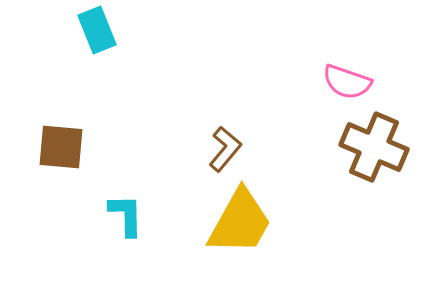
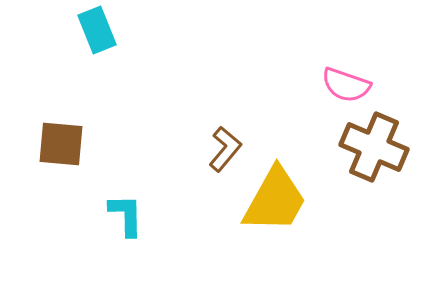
pink semicircle: moved 1 px left, 3 px down
brown square: moved 3 px up
yellow trapezoid: moved 35 px right, 22 px up
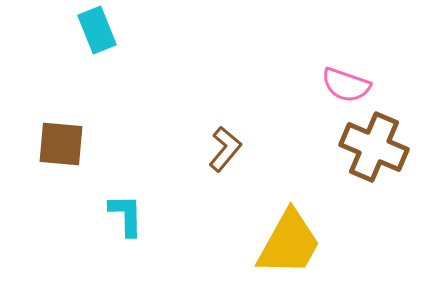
yellow trapezoid: moved 14 px right, 43 px down
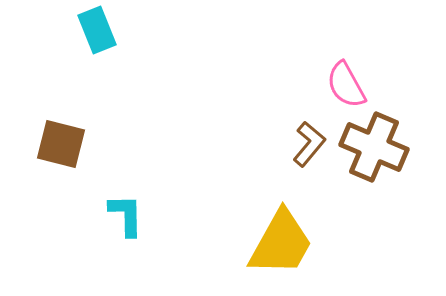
pink semicircle: rotated 42 degrees clockwise
brown square: rotated 9 degrees clockwise
brown L-shape: moved 84 px right, 5 px up
yellow trapezoid: moved 8 px left
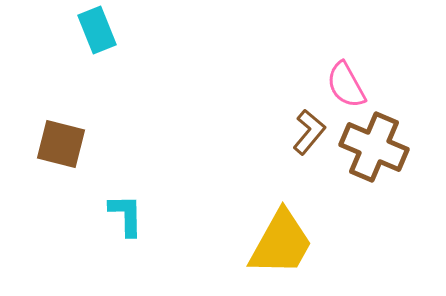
brown L-shape: moved 12 px up
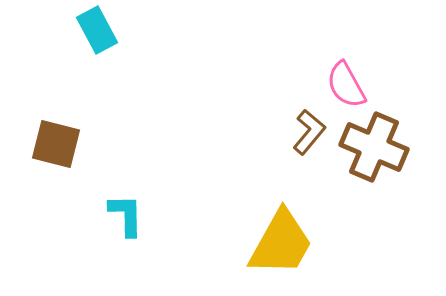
cyan rectangle: rotated 6 degrees counterclockwise
brown square: moved 5 px left
